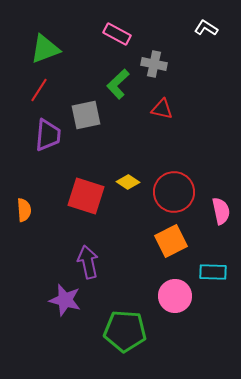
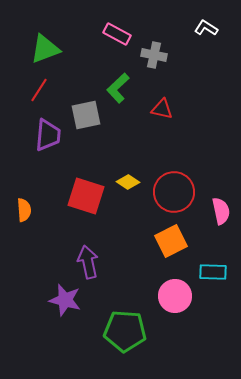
gray cross: moved 9 px up
green L-shape: moved 4 px down
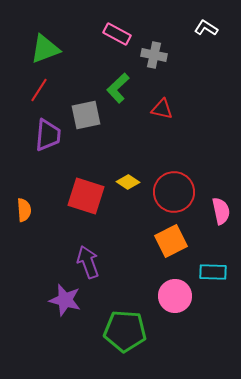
purple arrow: rotated 8 degrees counterclockwise
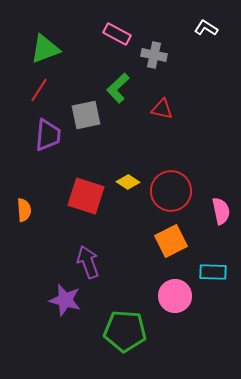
red circle: moved 3 px left, 1 px up
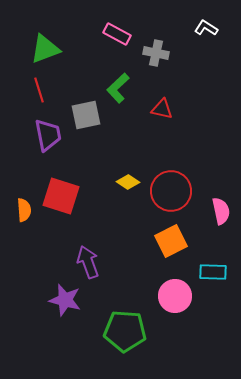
gray cross: moved 2 px right, 2 px up
red line: rotated 50 degrees counterclockwise
purple trapezoid: rotated 16 degrees counterclockwise
red square: moved 25 px left
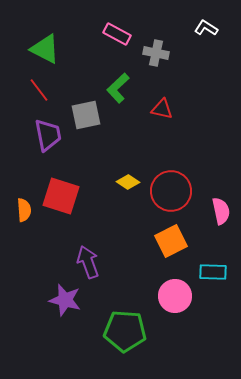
green triangle: rotated 48 degrees clockwise
red line: rotated 20 degrees counterclockwise
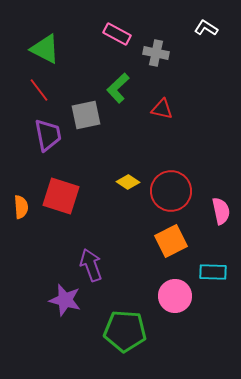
orange semicircle: moved 3 px left, 3 px up
purple arrow: moved 3 px right, 3 px down
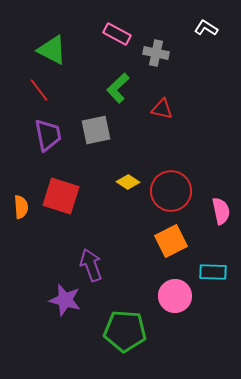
green triangle: moved 7 px right, 1 px down
gray square: moved 10 px right, 15 px down
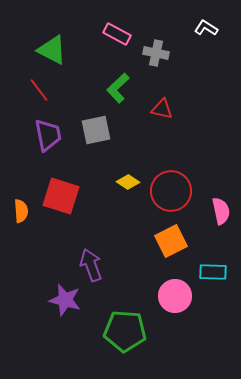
orange semicircle: moved 4 px down
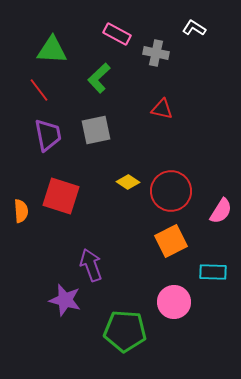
white L-shape: moved 12 px left
green triangle: rotated 24 degrees counterclockwise
green L-shape: moved 19 px left, 10 px up
pink semicircle: rotated 44 degrees clockwise
pink circle: moved 1 px left, 6 px down
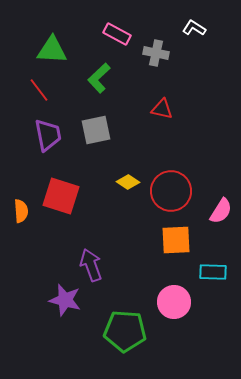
orange square: moved 5 px right, 1 px up; rotated 24 degrees clockwise
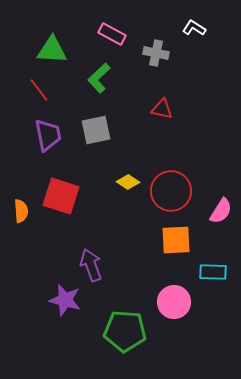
pink rectangle: moved 5 px left
